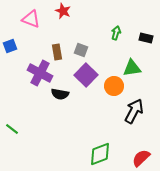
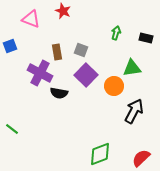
black semicircle: moved 1 px left, 1 px up
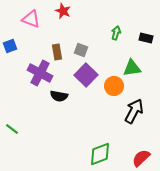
black semicircle: moved 3 px down
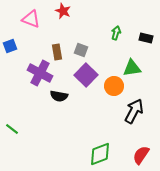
red semicircle: moved 3 px up; rotated 12 degrees counterclockwise
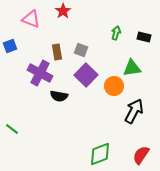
red star: rotated 14 degrees clockwise
black rectangle: moved 2 px left, 1 px up
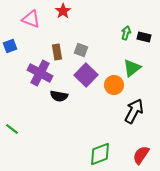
green arrow: moved 10 px right
green triangle: rotated 30 degrees counterclockwise
orange circle: moved 1 px up
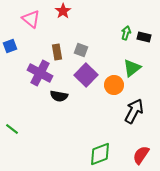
pink triangle: rotated 18 degrees clockwise
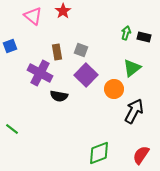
pink triangle: moved 2 px right, 3 px up
orange circle: moved 4 px down
green diamond: moved 1 px left, 1 px up
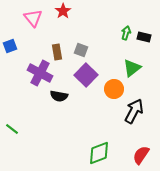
pink triangle: moved 2 px down; rotated 12 degrees clockwise
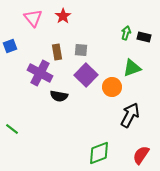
red star: moved 5 px down
gray square: rotated 16 degrees counterclockwise
green triangle: rotated 18 degrees clockwise
orange circle: moved 2 px left, 2 px up
black arrow: moved 4 px left, 4 px down
